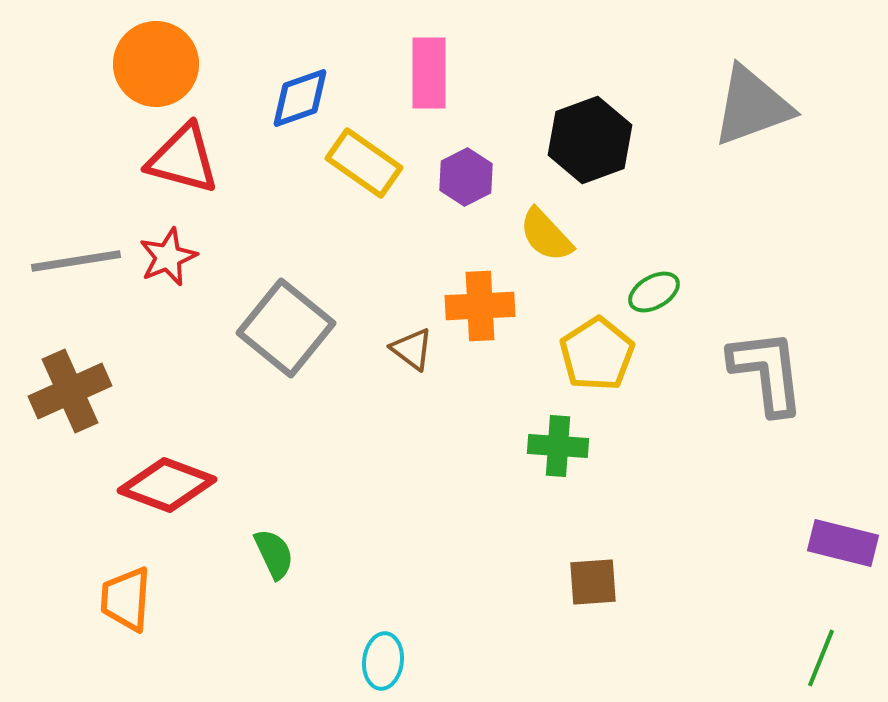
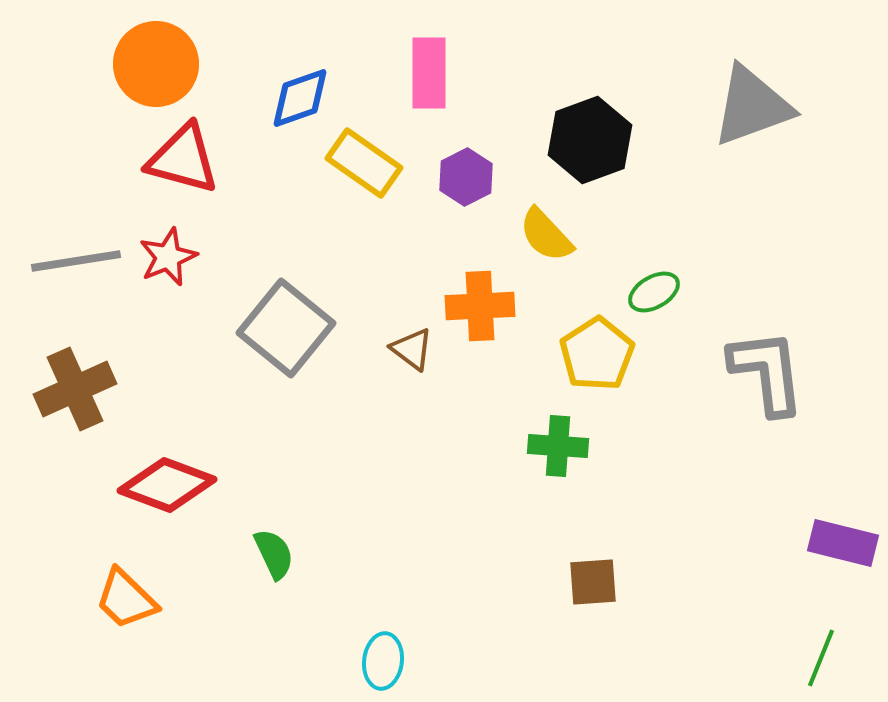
brown cross: moved 5 px right, 2 px up
orange trapezoid: rotated 50 degrees counterclockwise
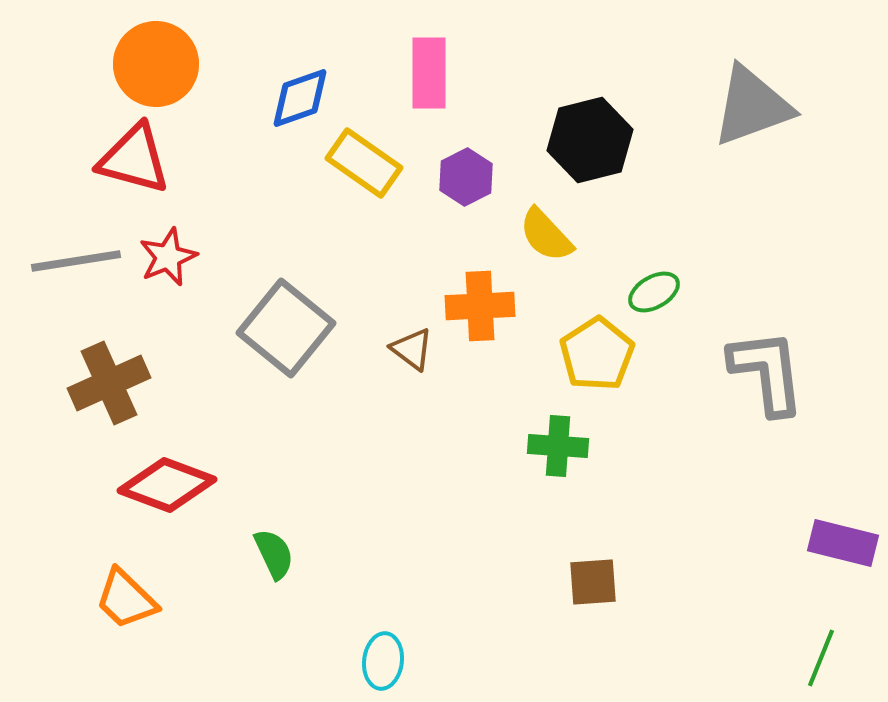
black hexagon: rotated 6 degrees clockwise
red triangle: moved 49 px left
brown cross: moved 34 px right, 6 px up
